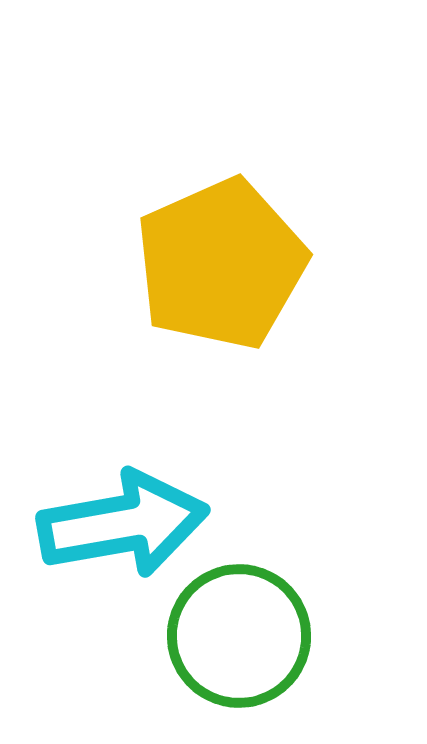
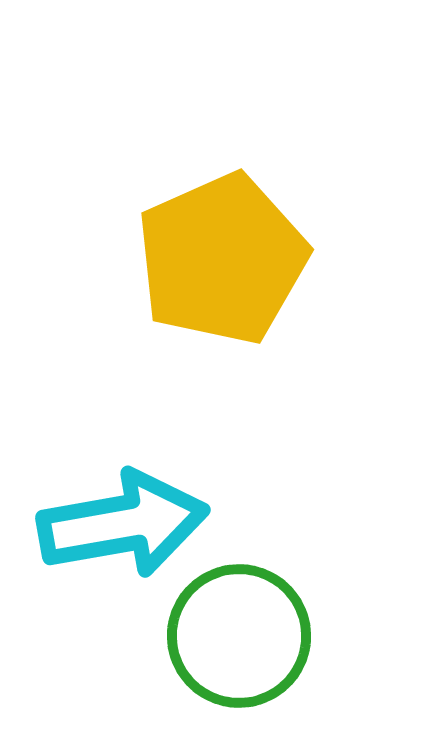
yellow pentagon: moved 1 px right, 5 px up
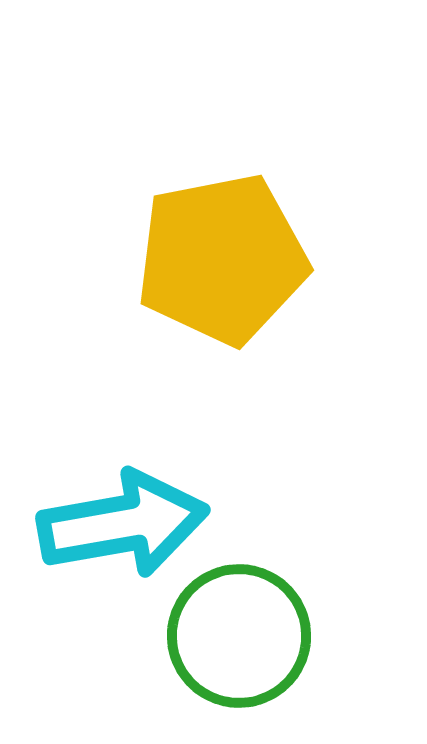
yellow pentagon: rotated 13 degrees clockwise
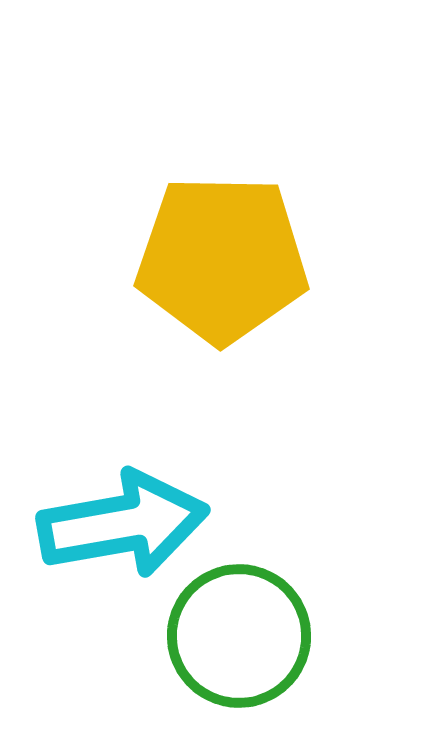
yellow pentagon: rotated 12 degrees clockwise
